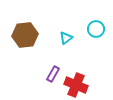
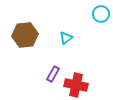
cyan circle: moved 5 px right, 15 px up
red cross: rotated 10 degrees counterclockwise
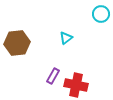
brown hexagon: moved 8 px left, 8 px down
purple rectangle: moved 2 px down
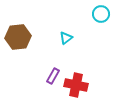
brown hexagon: moved 1 px right, 6 px up
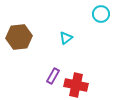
brown hexagon: moved 1 px right
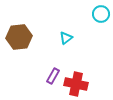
red cross: moved 1 px up
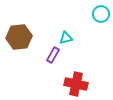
cyan triangle: rotated 24 degrees clockwise
purple rectangle: moved 21 px up
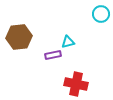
cyan triangle: moved 2 px right, 4 px down
purple rectangle: rotated 49 degrees clockwise
